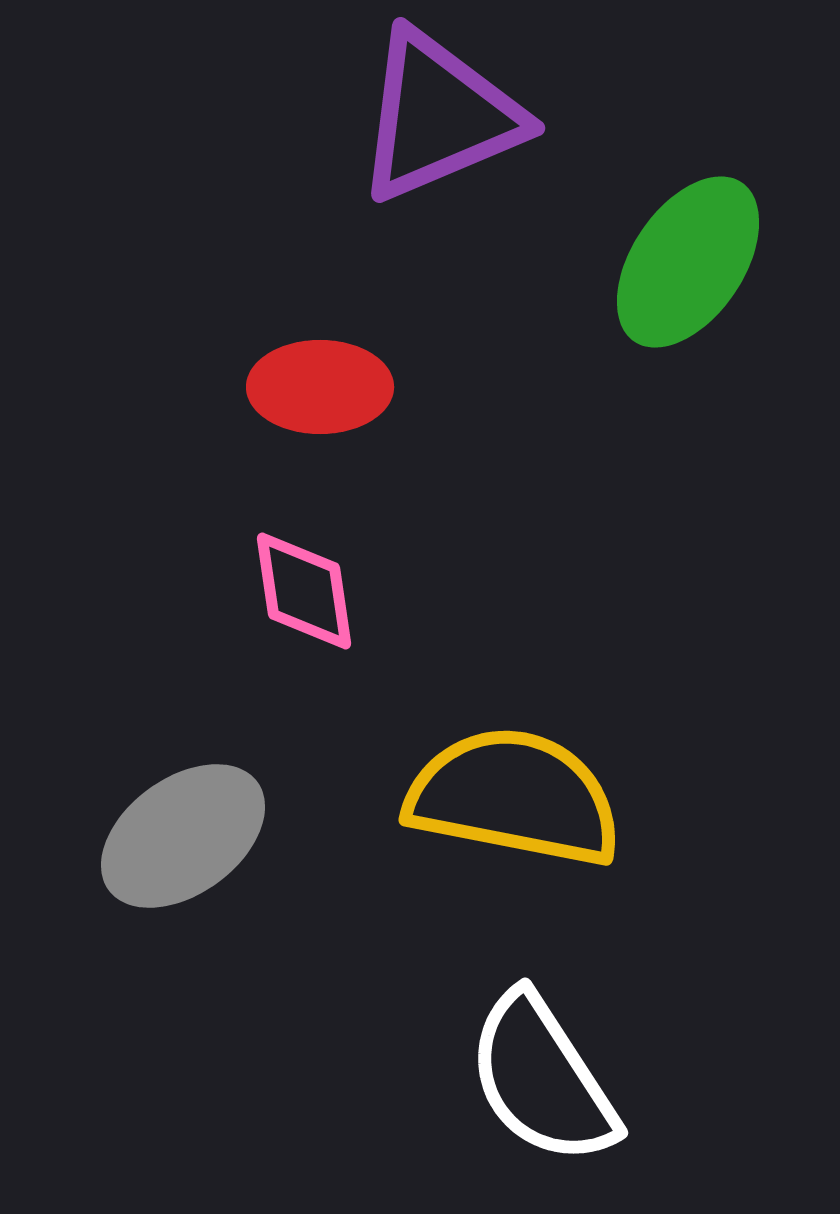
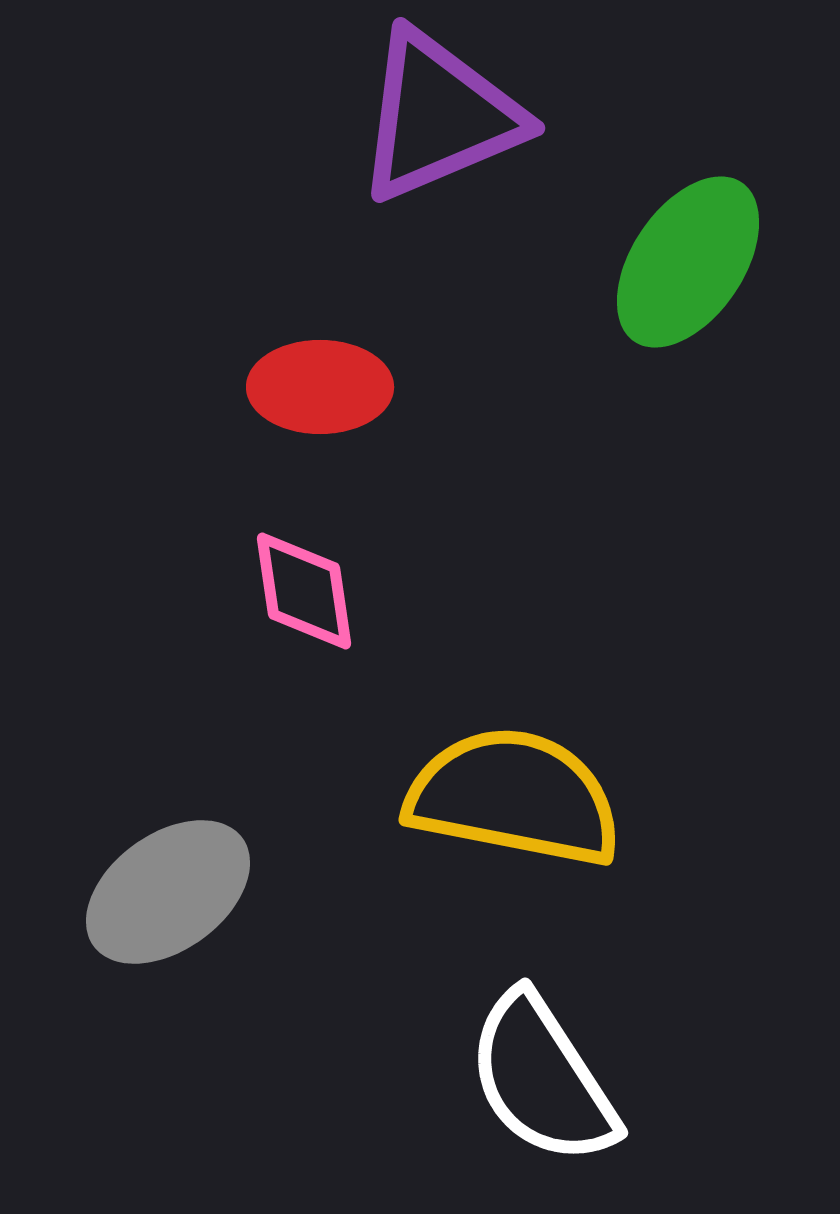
gray ellipse: moved 15 px left, 56 px down
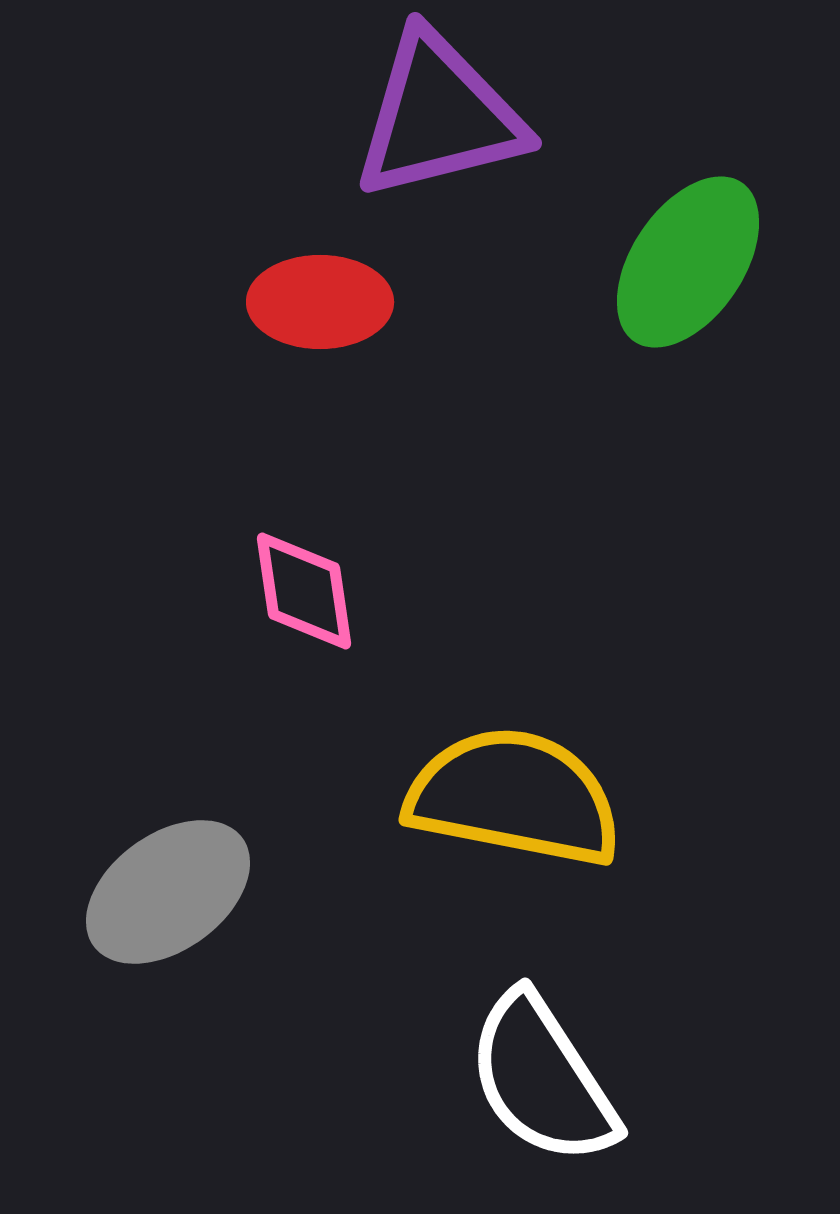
purple triangle: rotated 9 degrees clockwise
red ellipse: moved 85 px up
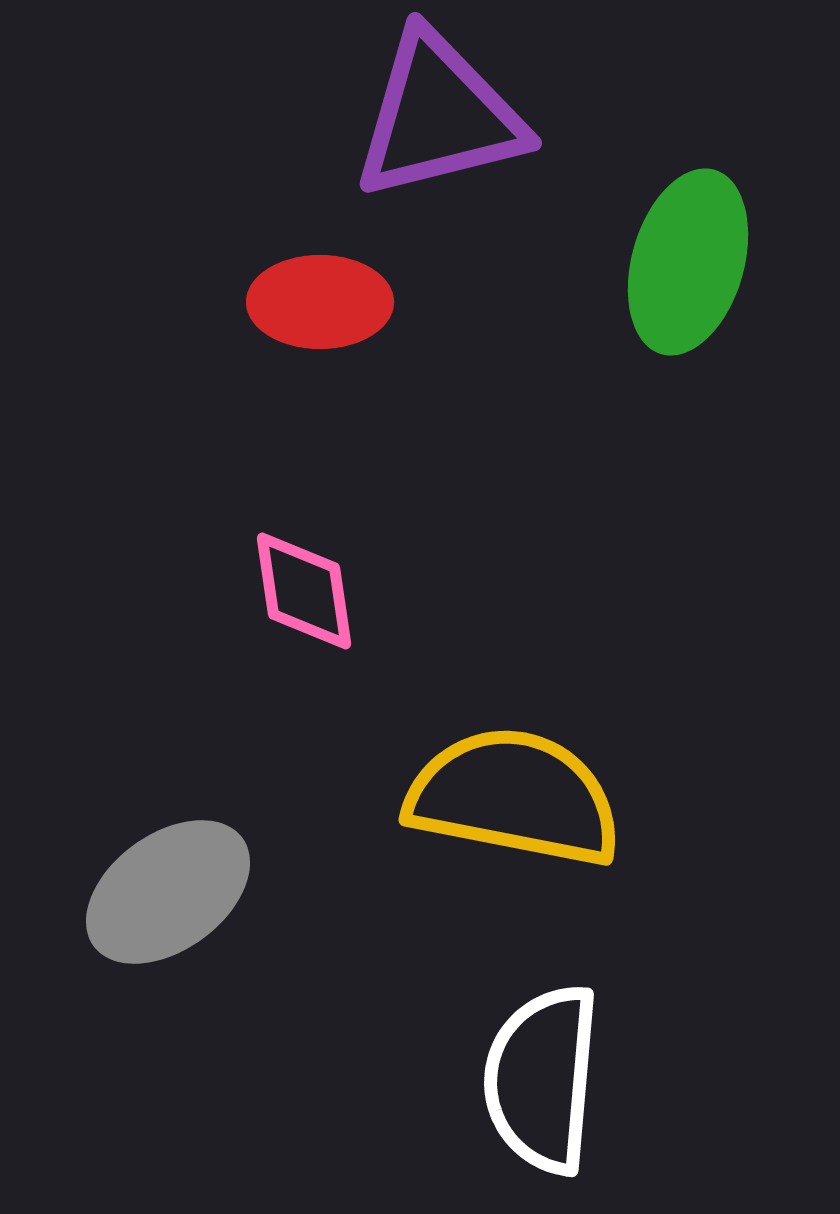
green ellipse: rotated 18 degrees counterclockwise
white semicircle: rotated 38 degrees clockwise
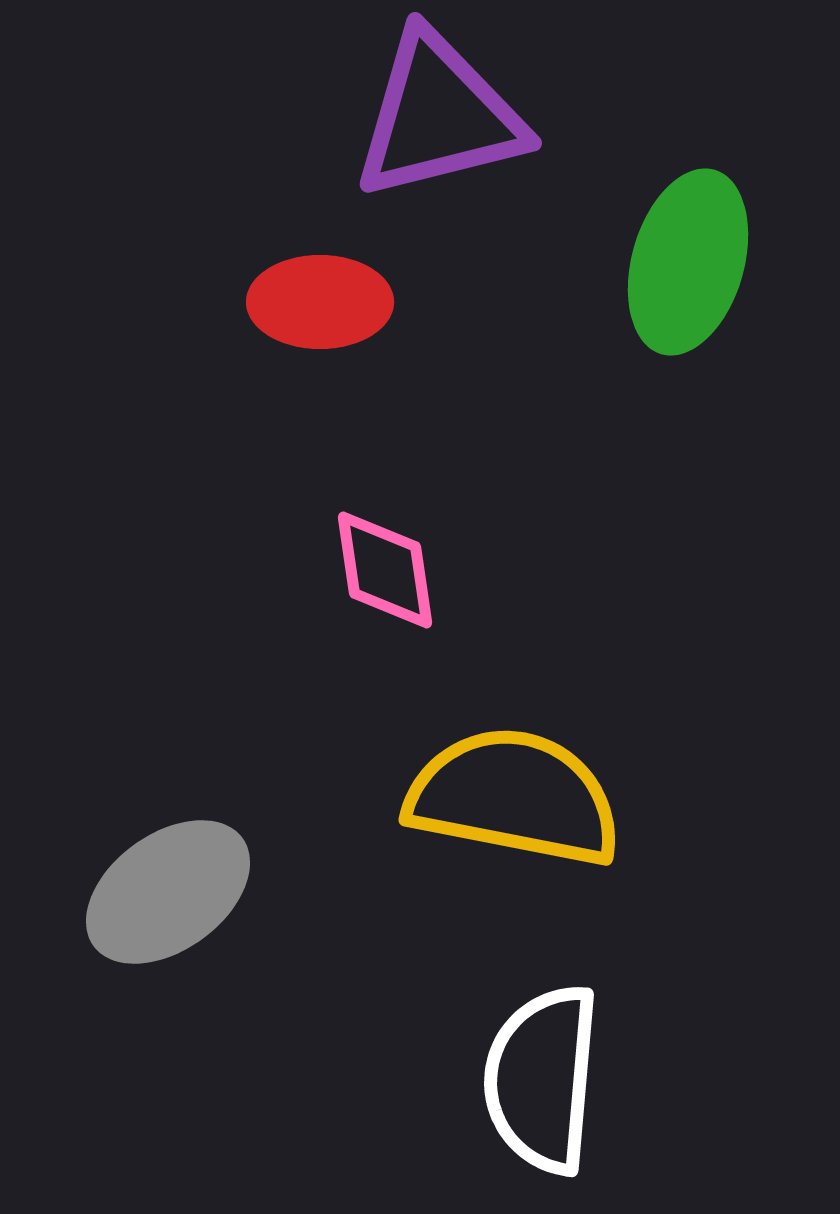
pink diamond: moved 81 px right, 21 px up
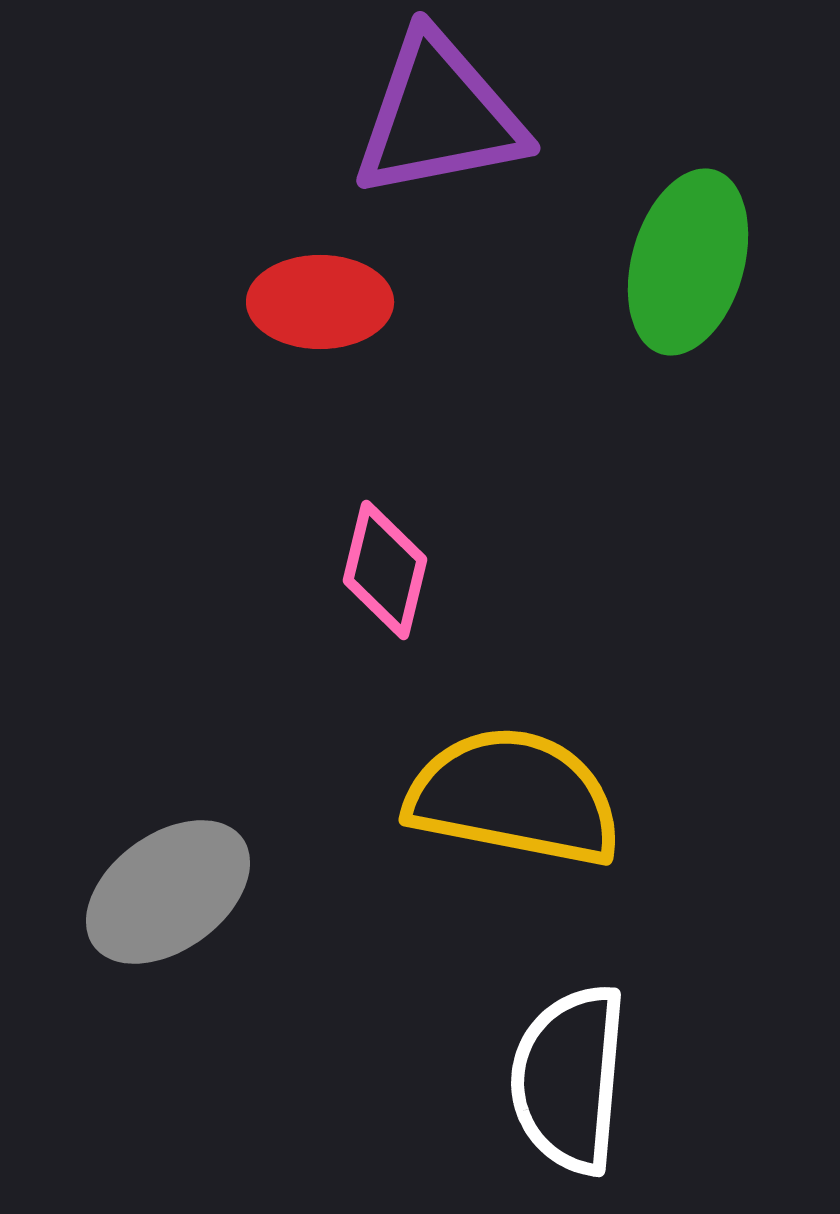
purple triangle: rotated 3 degrees clockwise
pink diamond: rotated 22 degrees clockwise
white semicircle: moved 27 px right
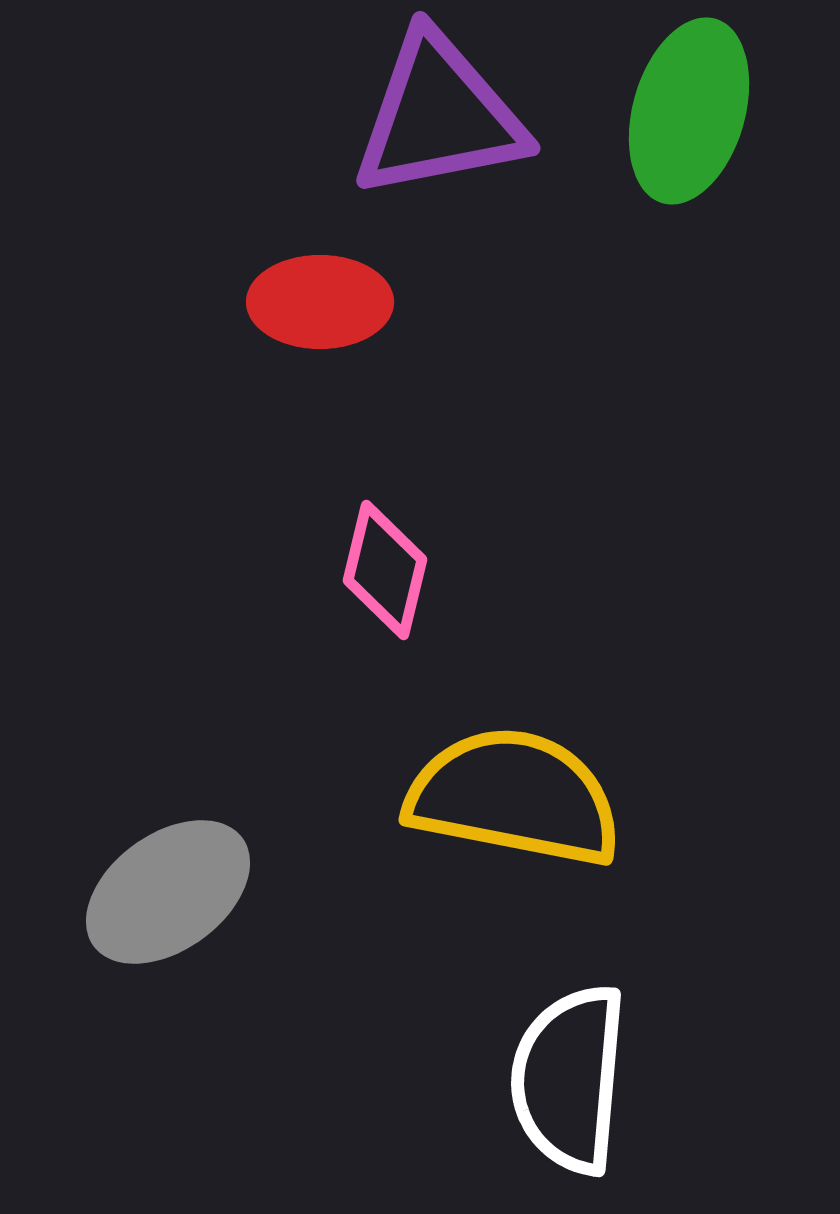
green ellipse: moved 1 px right, 151 px up
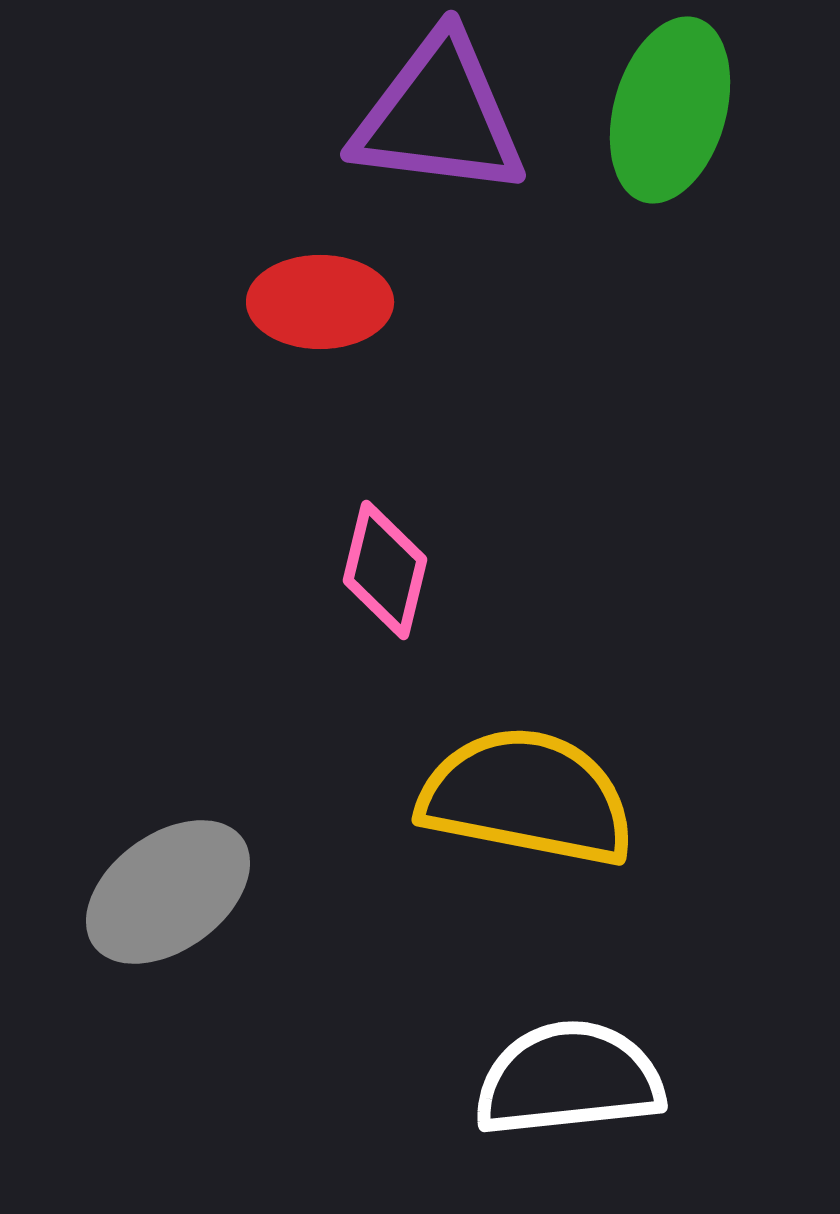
green ellipse: moved 19 px left, 1 px up
purple triangle: rotated 18 degrees clockwise
yellow semicircle: moved 13 px right
white semicircle: rotated 79 degrees clockwise
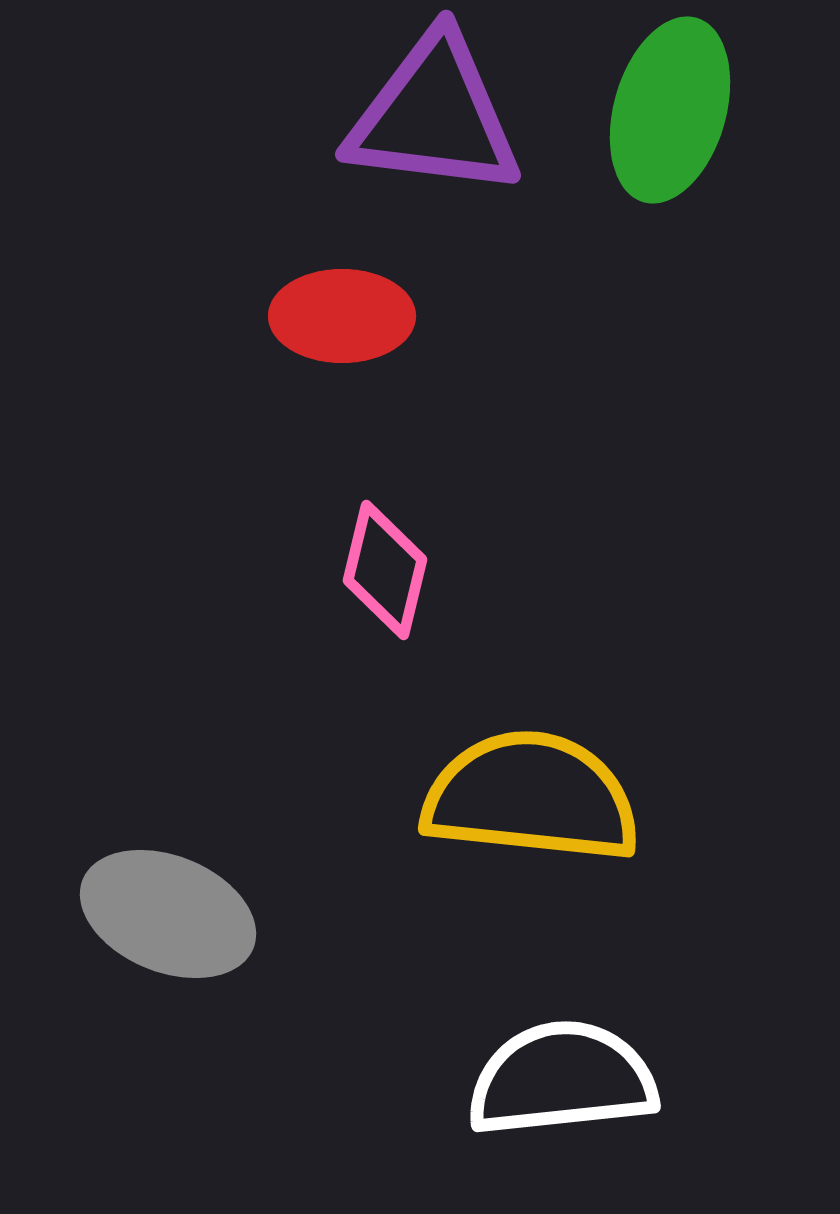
purple triangle: moved 5 px left
red ellipse: moved 22 px right, 14 px down
yellow semicircle: moved 4 px right; rotated 5 degrees counterclockwise
gray ellipse: moved 22 px down; rotated 58 degrees clockwise
white semicircle: moved 7 px left
